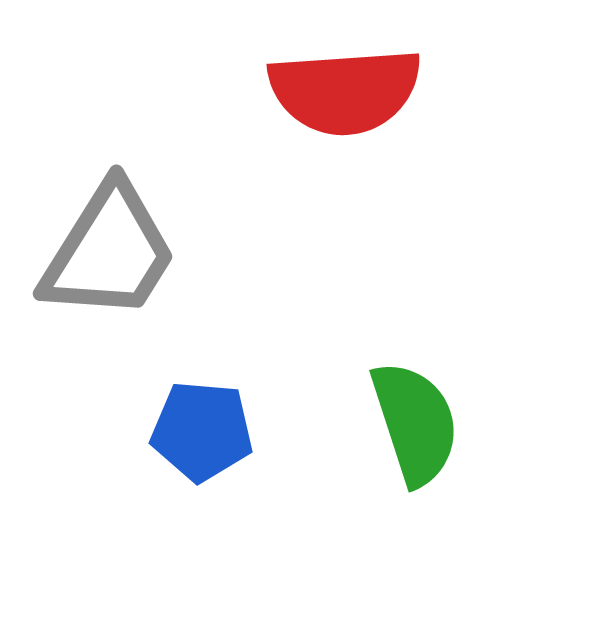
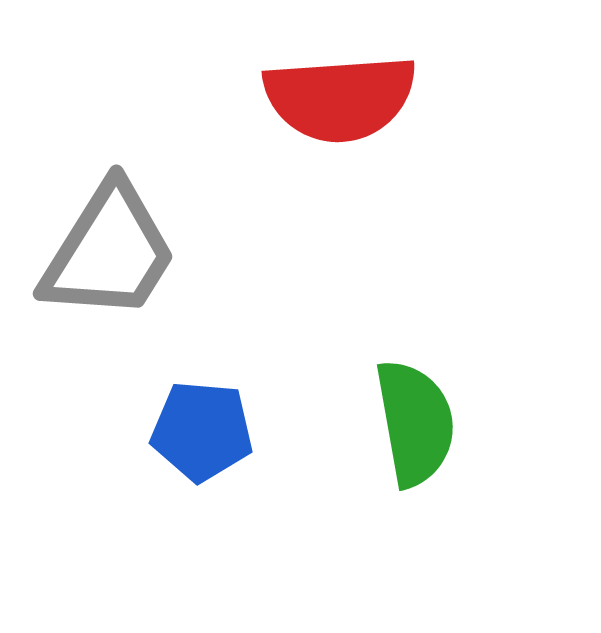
red semicircle: moved 5 px left, 7 px down
green semicircle: rotated 8 degrees clockwise
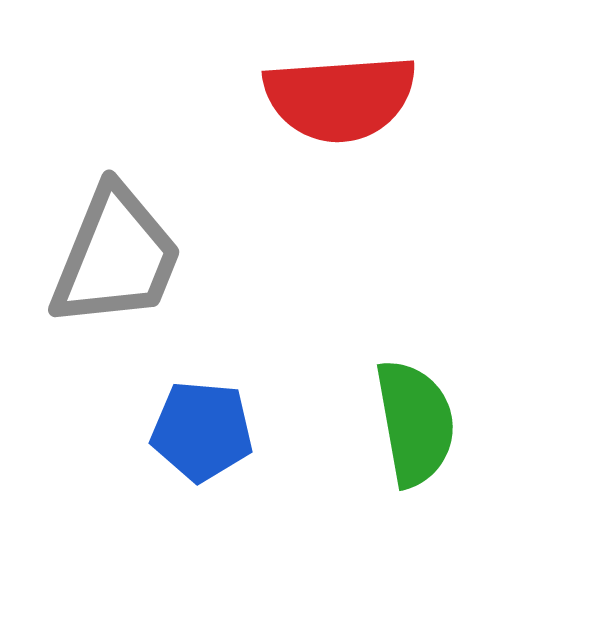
gray trapezoid: moved 7 px right, 5 px down; rotated 10 degrees counterclockwise
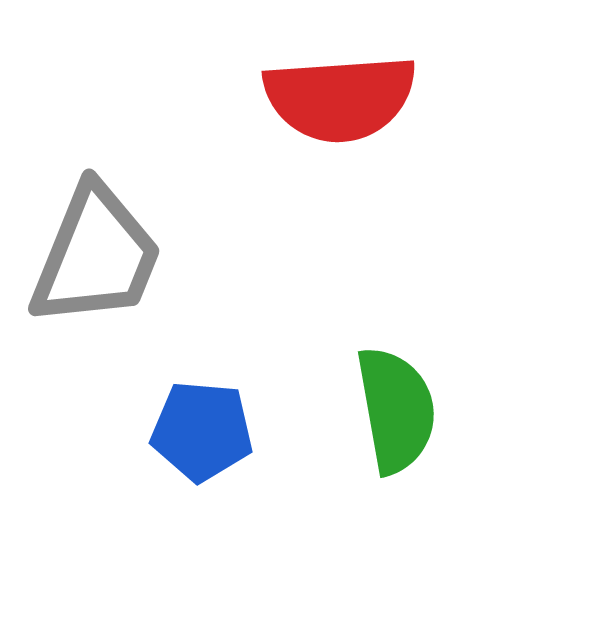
gray trapezoid: moved 20 px left, 1 px up
green semicircle: moved 19 px left, 13 px up
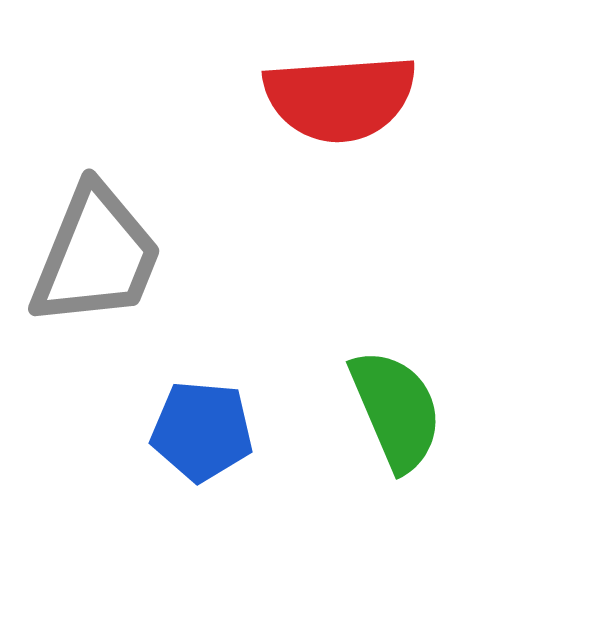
green semicircle: rotated 13 degrees counterclockwise
